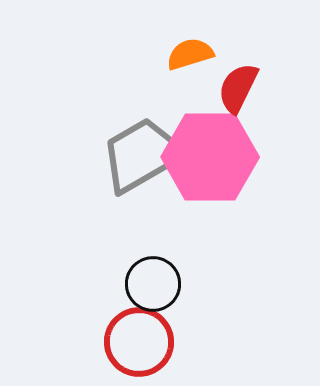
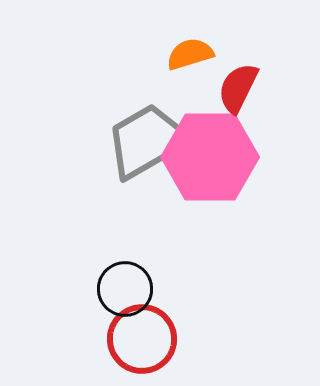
gray trapezoid: moved 5 px right, 14 px up
black circle: moved 28 px left, 5 px down
red circle: moved 3 px right, 3 px up
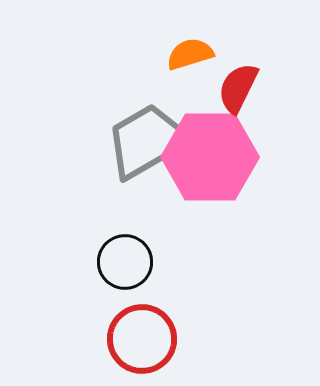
black circle: moved 27 px up
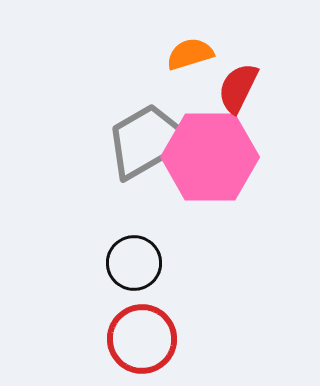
black circle: moved 9 px right, 1 px down
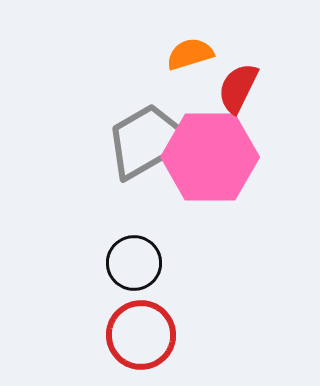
red circle: moved 1 px left, 4 px up
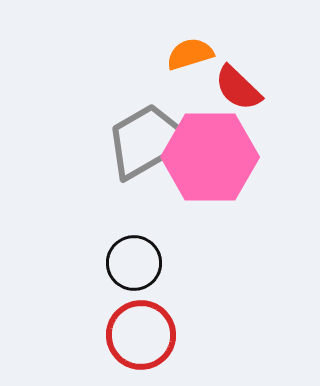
red semicircle: rotated 72 degrees counterclockwise
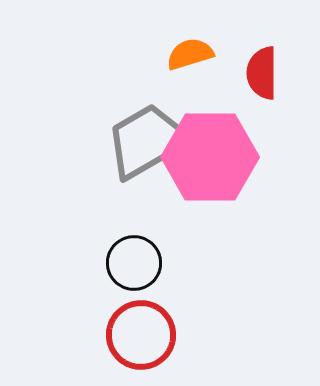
red semicircle: moved 24 px right, 15 px up; rotated 46 degrees clockwise
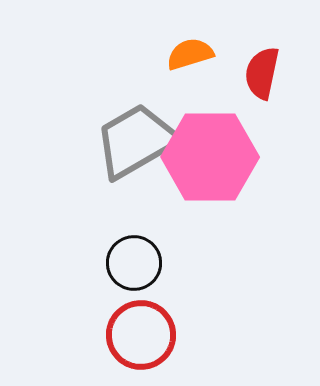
red semicircle: rotated 12 degrees clockwise
gray trapezoid: moved 11 px left
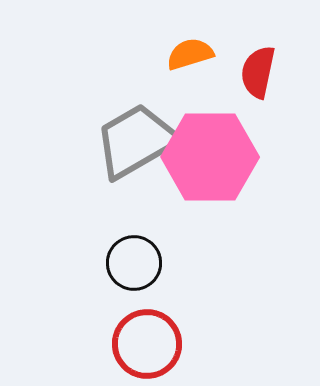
red semicircle: moved 4 px left, 1 px up
red circle: moved 6 px right, 9 px down
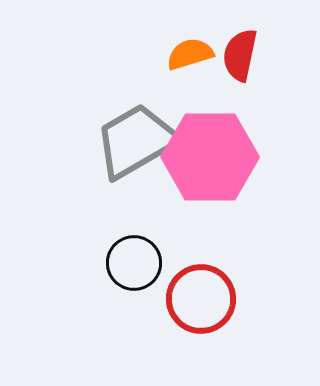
red semicircle: moved 18 px left, 17 px up
red circle: moved 54 px right, 45 px up
